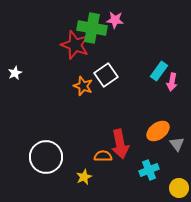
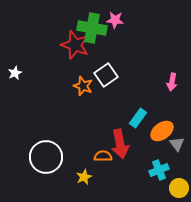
cyan rectangle: moved 21 px left, 47 px down
orange ellipse: moved 4 px right
cyan cross: moved 10 px right
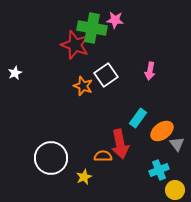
pink arrow: moved 22 px left, 11 px up
white circle: moved 5 px right, 1 px down
yellow circle: moved 4 px left, 2 px down
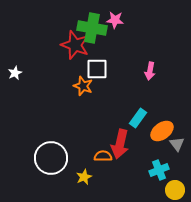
white square: moved 9 px left, 6 px up; rotated 35 degrees clockwise
red arrow: rotated 24 degrees clockwise
